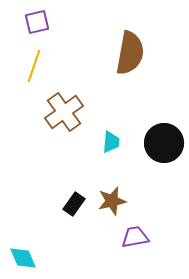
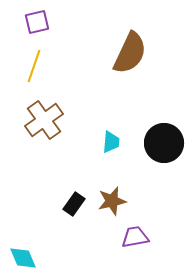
brown semicircle: rotated 15 degrees clockwise
brown cross: moved 20 px left, 8 px down
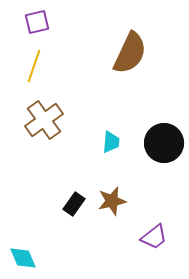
purple trapezoid: moved 19 px right; rotated 152 degrees clockwise
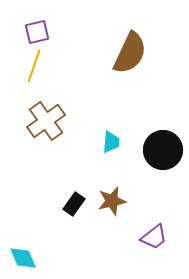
purple square: moved 10 px down
brown cross: moved 2 px right, 1 px down
black circle: moved 1 px left, 7 px down
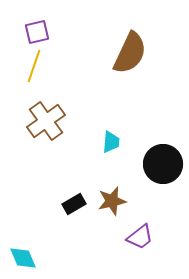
black circle: moved 14 px down
black rectangle: rotated 25 degrees clockwise
purple trapezoid: moved 14 px left
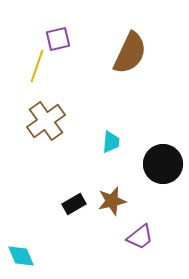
purple square: moved 21 px right, 7 px down
yellow line: moved 3 px right
cyan diamond: moved 2 px left, 2 px up
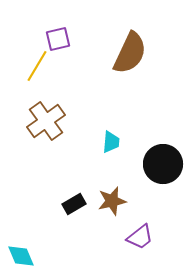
yellow line: rotated 12 degrees clockwise
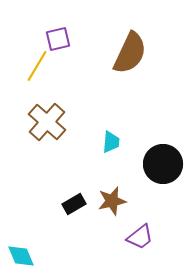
brown cross: moved 1 px right, 1 px down; rotated 12 degrees counterclockwise
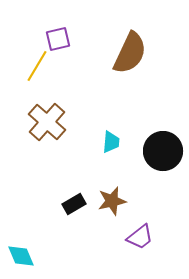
black circle: moved 13 px up
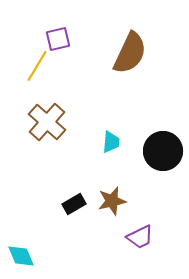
purple trapezoid: rotated 12 degrees clockwise
